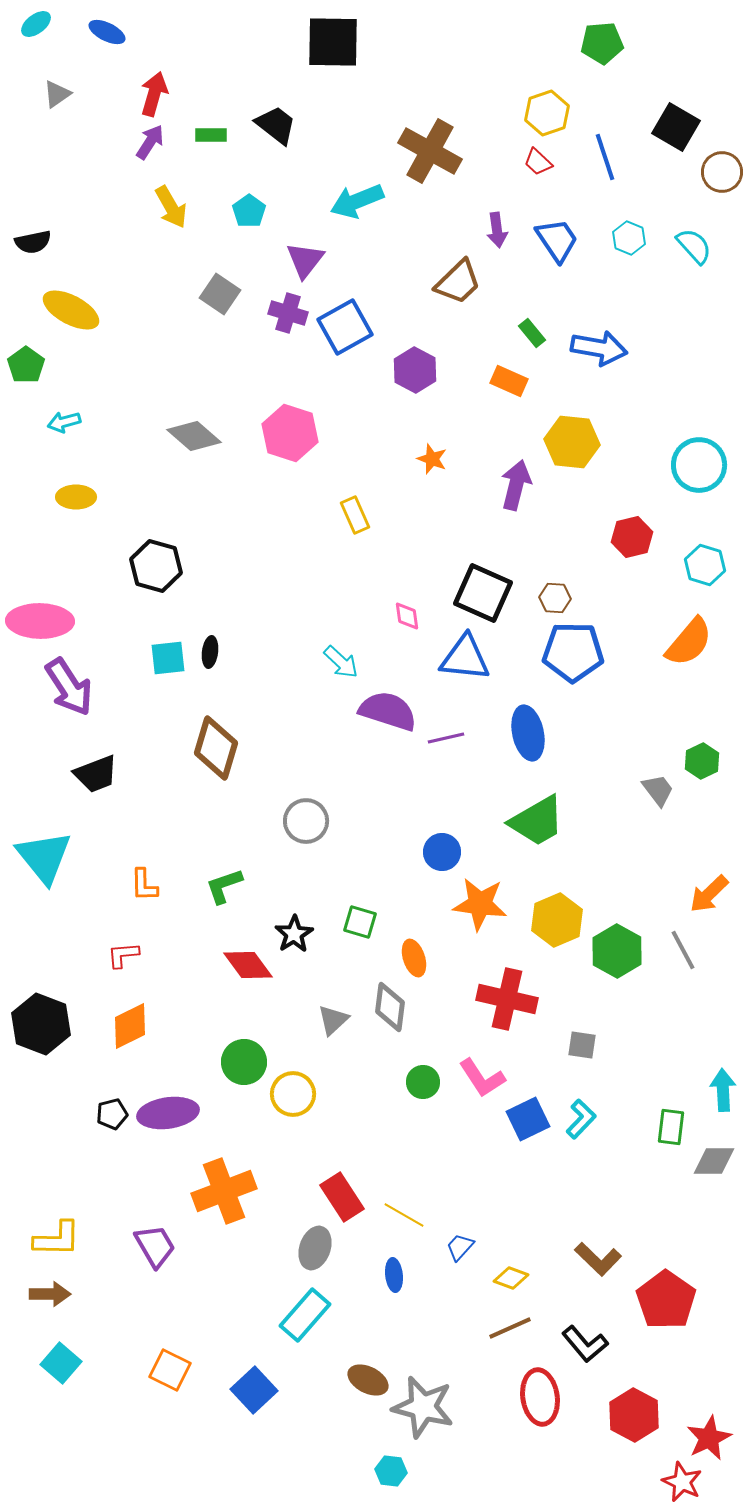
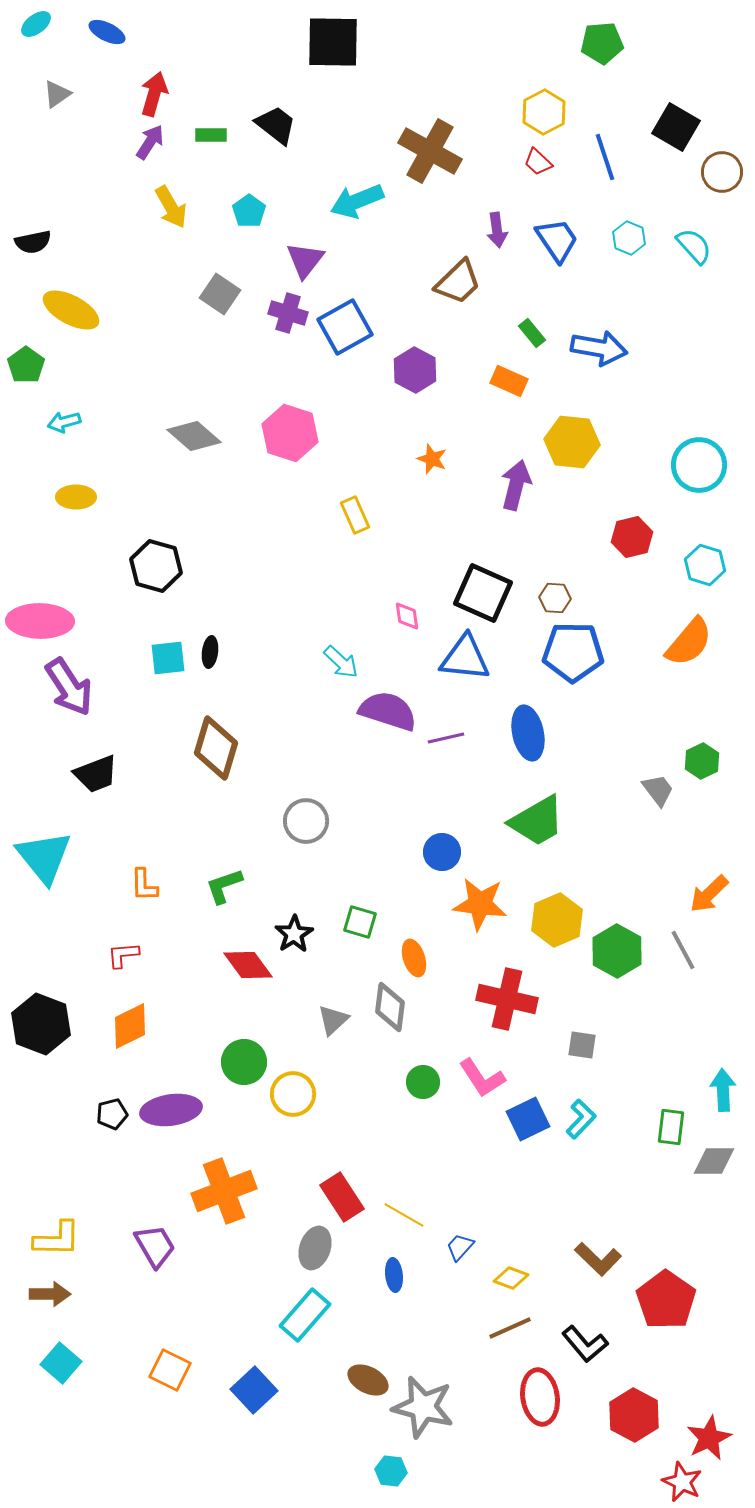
yellow hexagon at (547, 113): moved 3 px left, 1 px up; rotated 9 degrees counterclockwise
purple ellipse at (168, 1113): moved 3 px right, 3 px up
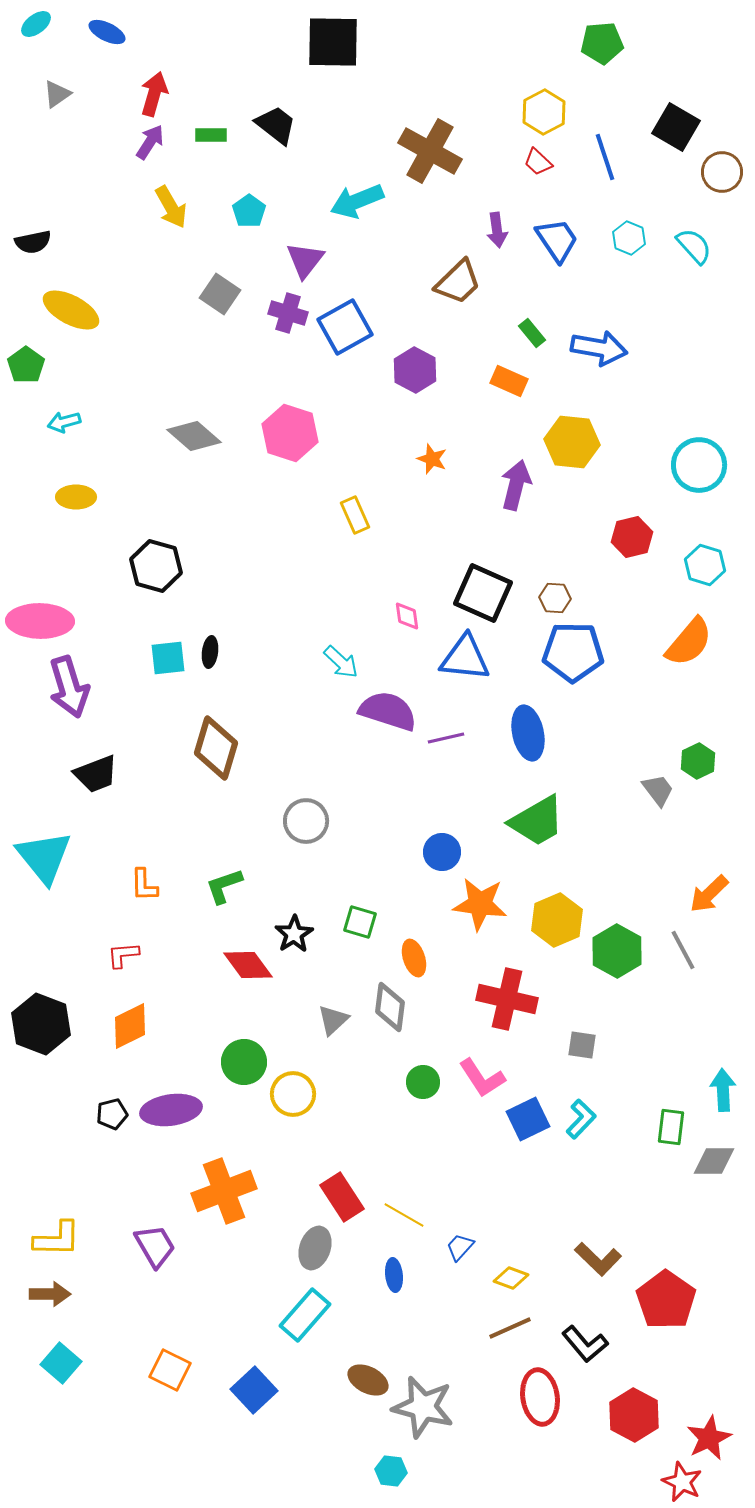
purple arrow at (69, 687): rotated 16 degrees clockwise
green hexagon at (702, 761): moved 4 px left
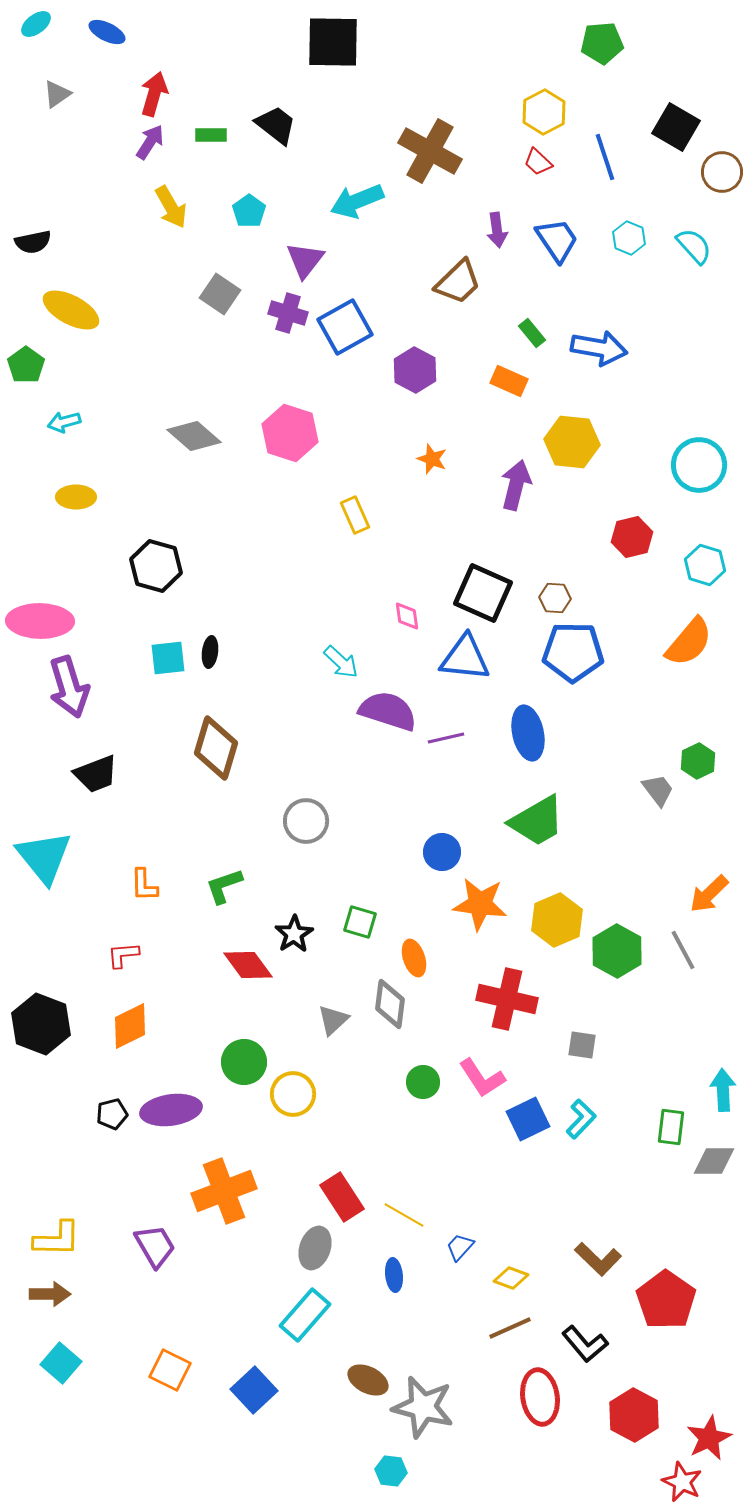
gray diamond at (390, 1007): moved 3 px up
